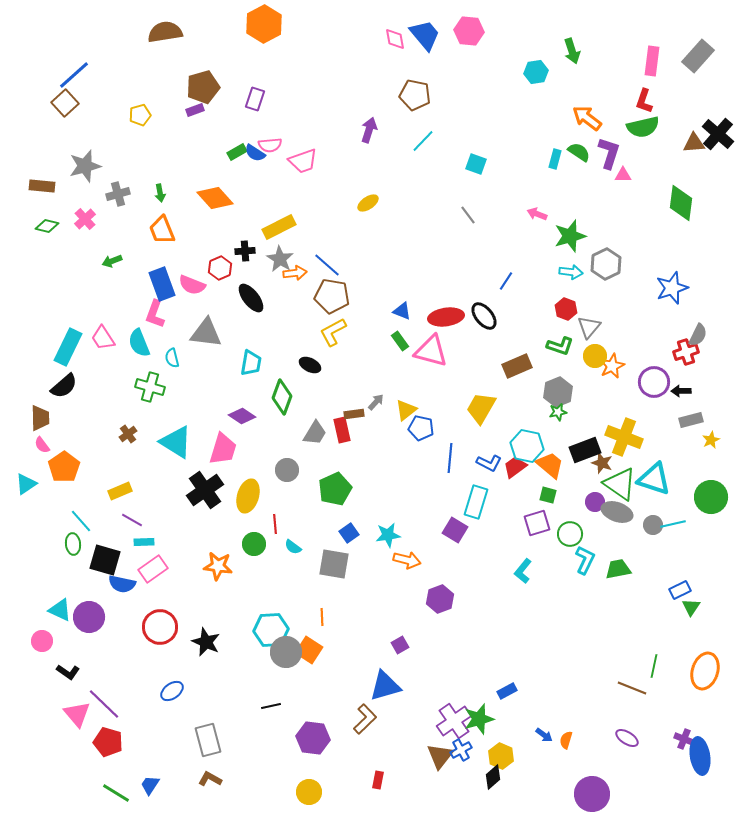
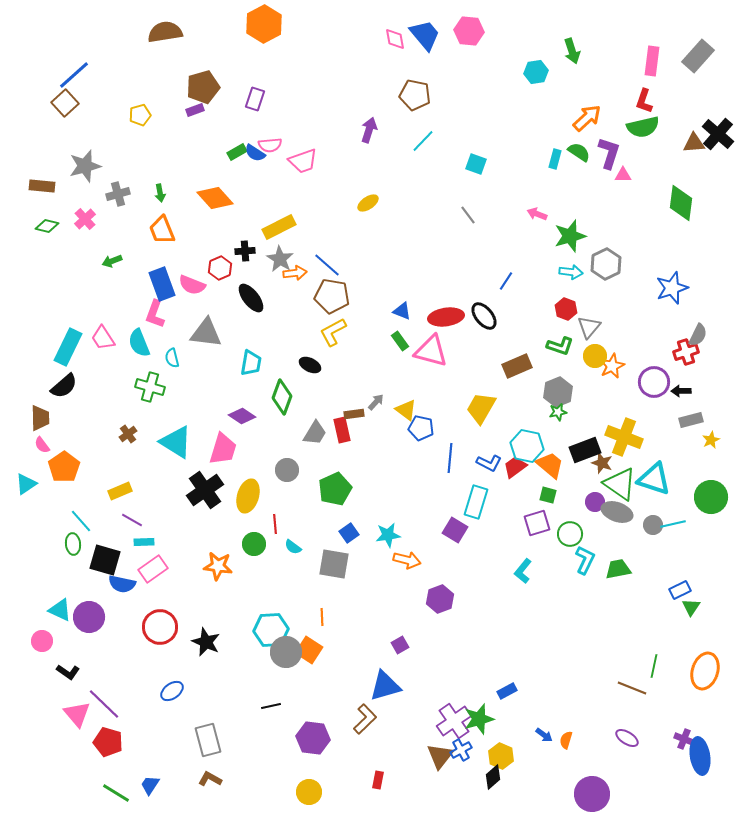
orange arrow at (587, 118): rotated 100 degrees clockwise
yellow triangle at (406, 410): rotated 45 degrees counterclockwise
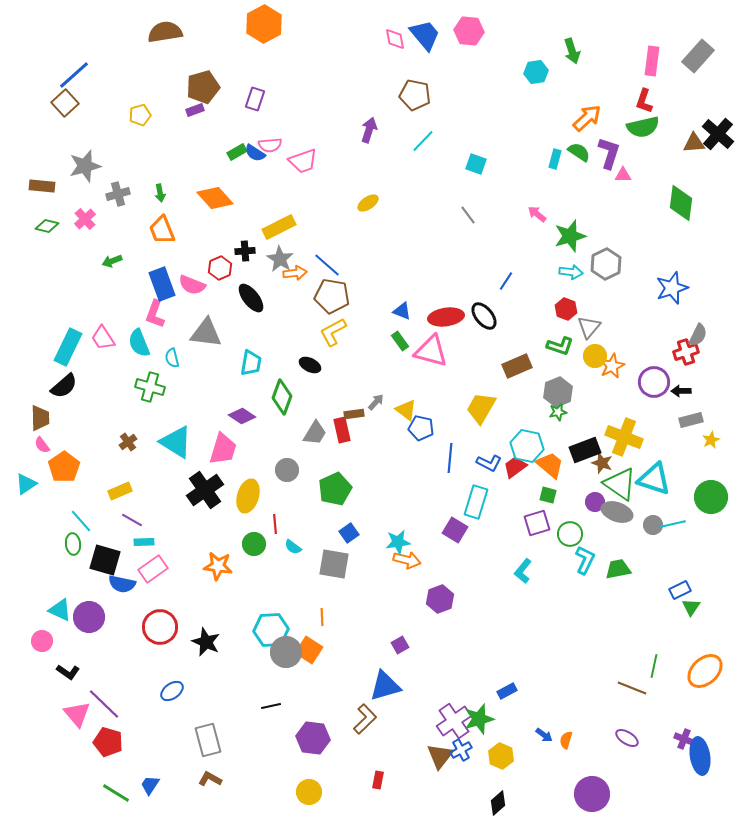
pink arrow at (537, 214): rotated 18 degrees clockwise
brown cross at (128, 434): moved 8 px down
cyan star at (388, 535): moved 10 px right, 7 px down
orange ellipse at (705, 671): rotated 30 degrees clockwise
black diamond at (493, 777): moved 5 px right, 26 px down
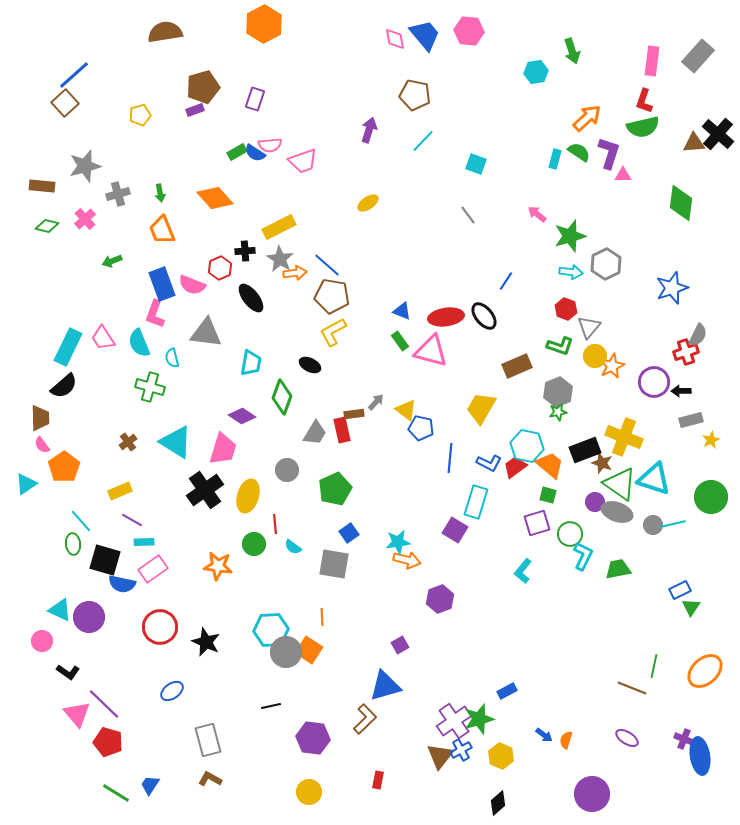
cyan L-shape at (585, 560): moved 2 px left, 4 px up
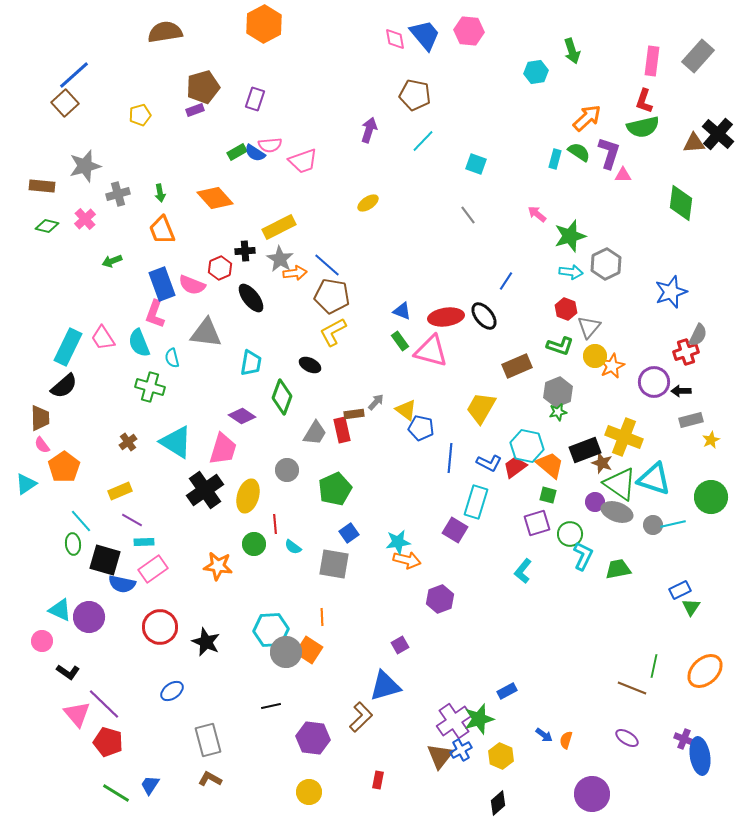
blue star at (672, 288): moved 1 px left, 4 px down
brown L-shape at (365, 719): moved 4 px left, 2 px up
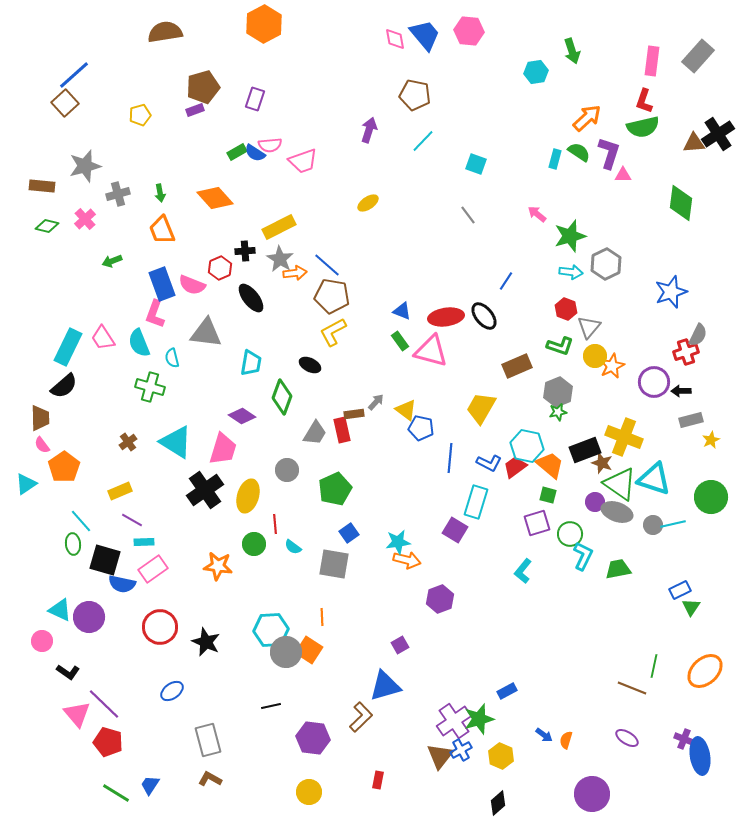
black cross at (718, 134): rotated 16 degrees clockwise
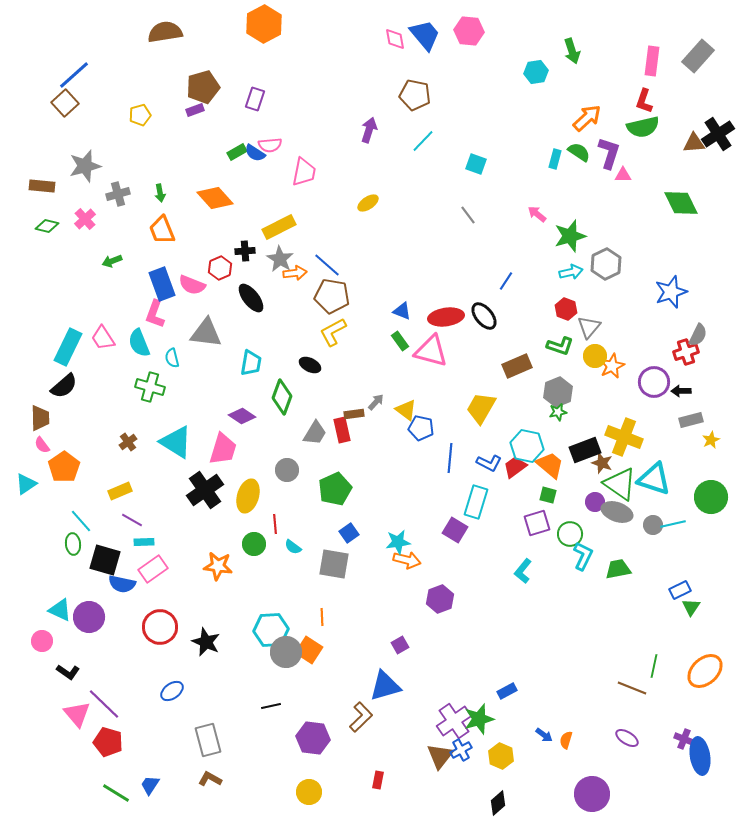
pink trapezoid at (303, 161): moved 1 px right, 11 px down; rotated 60 degrees counterclockwise
green diamond at (681, 203): rotated 33 degrees counterclockwise
cyan arrow at (571, 272): rotated 20 degrees counterclockwise
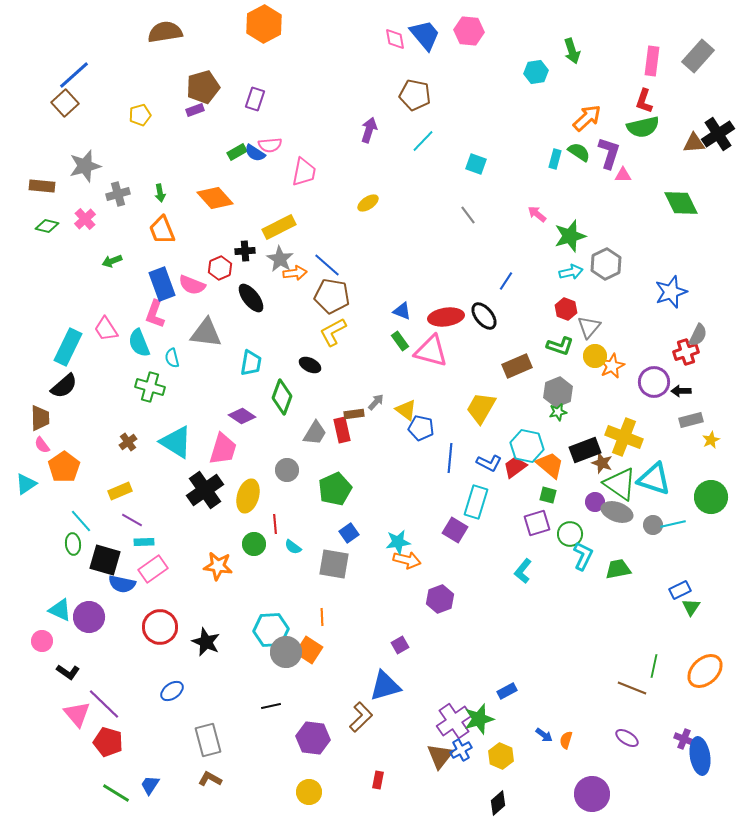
pink trapezoid at (103, 338): moved 3 px right, 9 px up
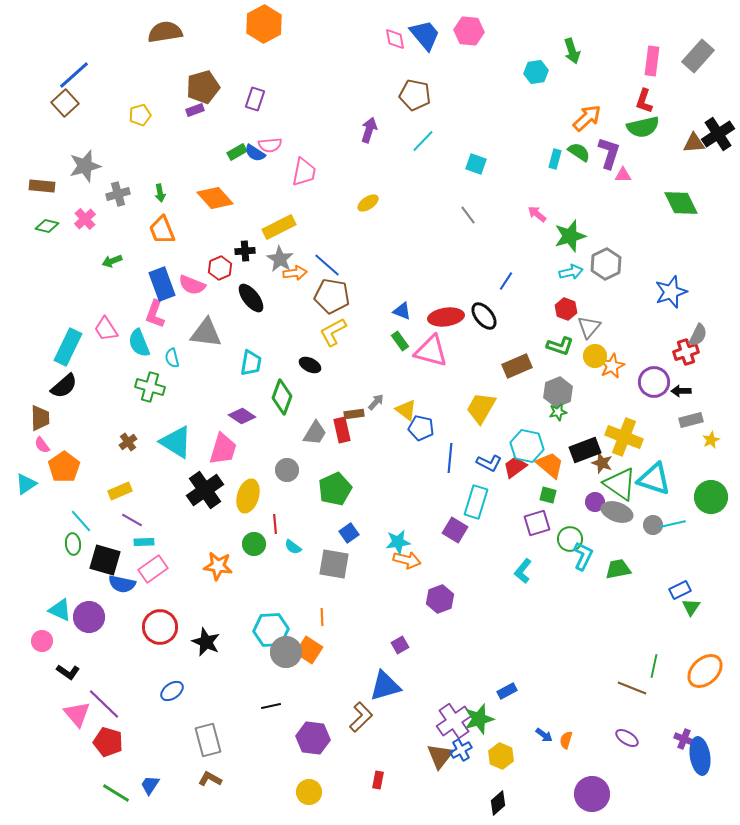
green circle at (570, 534): moved 5 px down
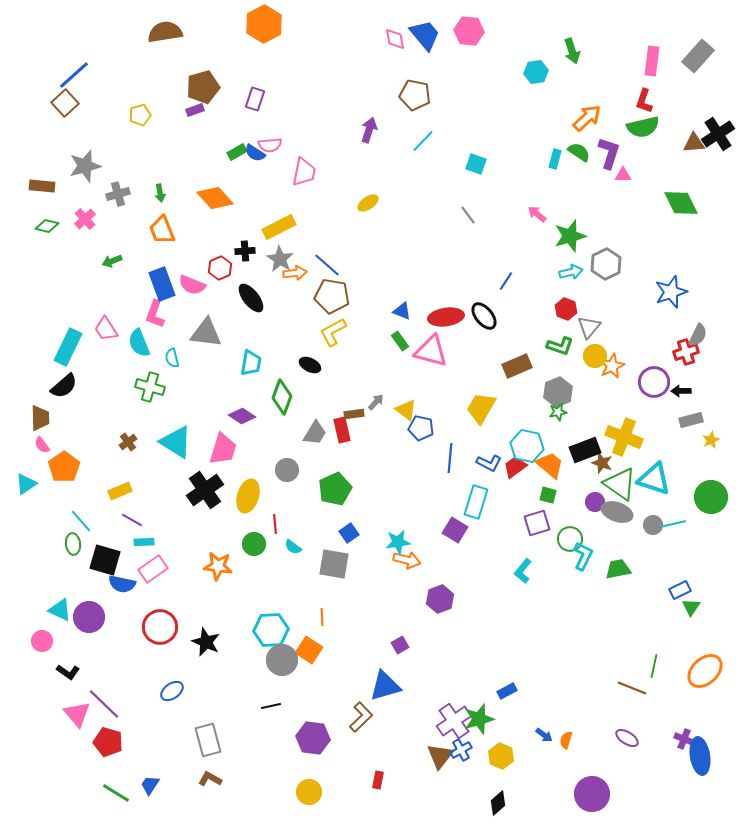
gray circle at (286, 652): moved 4 px left, 8 px down
